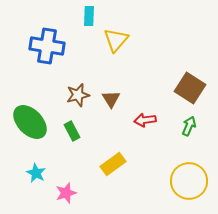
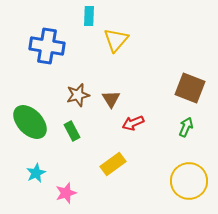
brown square: rotated 12 degrees counterclockwise
red arrow: moved 12 px left, 3 px down; rotated 15 degrees counterclockwise
green arrow: moved 3 px left, 1 px down
cyan star: rotated 18 degrees clockwise
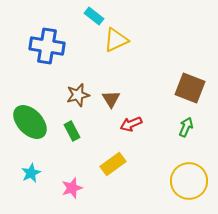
cyan rectangle: moved 5 px right; rotated 54 degrees counterclockwise
yellow triangle: rotated 24 degrees clockwise
red arrow: moved 2 px left, 1 px down
cyan star: moved 5 px left
pink star: moved 6 px right, 5 px up
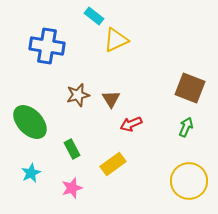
green rectangle: moved 18 px down
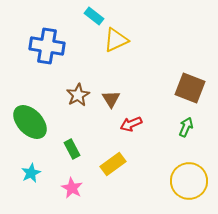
brown star: rotated 15 degrees counterclockwise
pink star: rotated 25 degrees counterclockwise
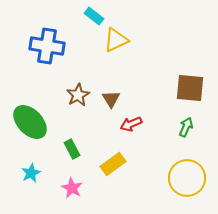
brown square: rotated 16 degrees counterclockwise
yellow circle: moved 2 px left, 3 px up
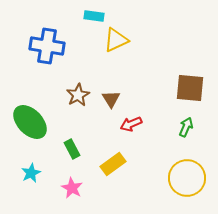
cyan rectangle: rotated 30 degrees counterclockwise
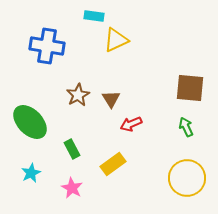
green arrow: rotated 48 degrees counterclockwise
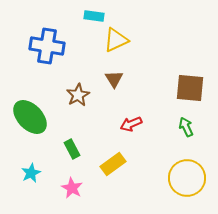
brown triangle: moved 3 px right, 20 px up
green ellipse: moved 5 px up
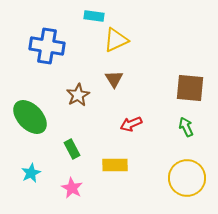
yellow rectangle: moved 2 px right, 1 px down; rotated 35 degrees clockwise
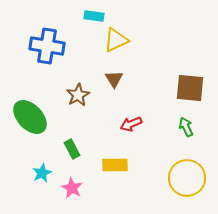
cyan star: moved 11 px right
